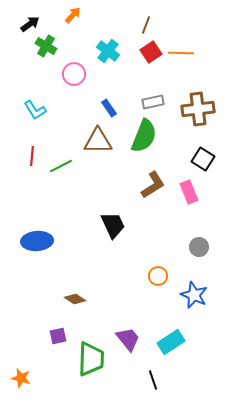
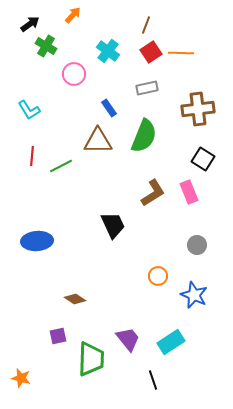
gray rectangle: moved 6 px left, 14 px up
cyan L-shape: moved 6 px left
brown L-shape: moved 8 px down
gray circle: moved 2 px left, 2 px up
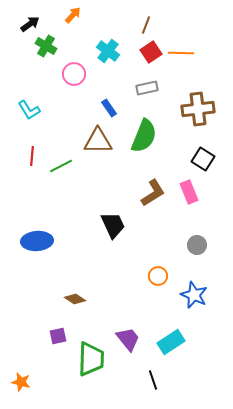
orange star: moved 4 px down
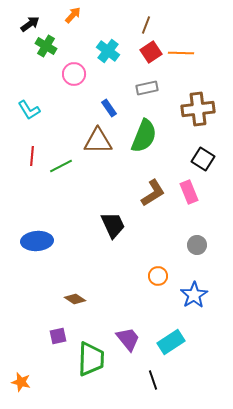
blue star: rotated 16 degrees clockwise
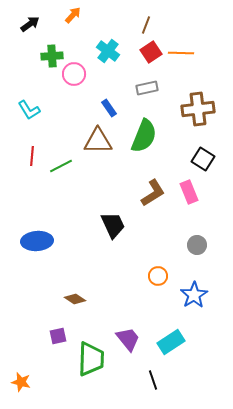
green cross: moved 6 px right, 10 px down; rotated 35 degrees counterclockwise
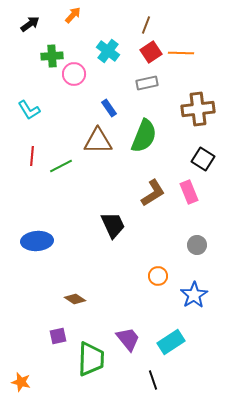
gray rectangle: moved 5 px up
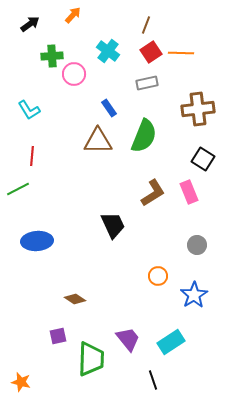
green line: moved 43 px left, 23 px down
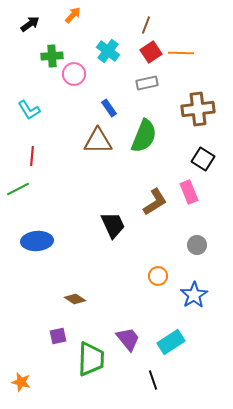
brown L-shape: moved 2 px right, 9 px down
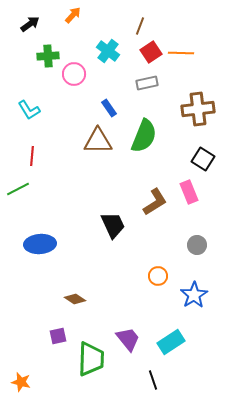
brown line: moved 6 px left, 1 px down
green cross: moved 4 px left
blue ellipse: moved 3 px right, 3 px down
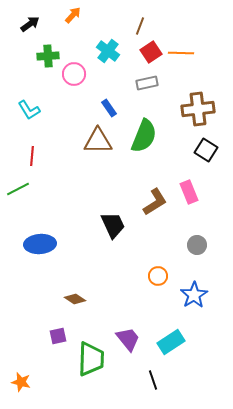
black square: moved 3 px right, 9 px up
